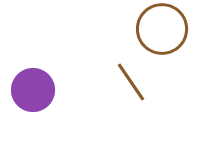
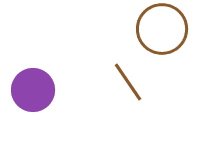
brown line: moved 3 px left
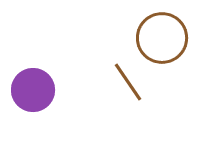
brown circle: moved 9 px down
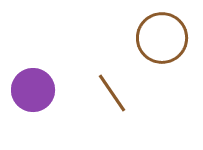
brown line: moved 16 px left, 11 px down
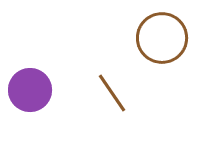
purple circle: moved 3 px left
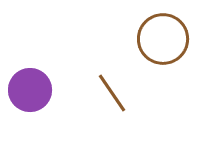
brown circle: moved 1 px right, 1 px down
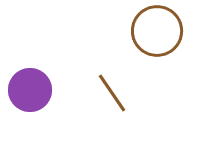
brown circle: moved 6 px left, 8 px up
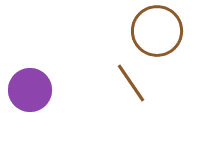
brown line: moved 19 px right, 10 px up
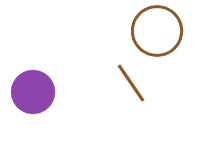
purple circle: moved 3 px right, 2 px down
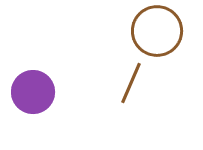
brown line: rotated 57 degrees clockwise
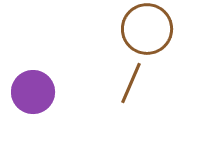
brown circle: moved 10 px left, 2 px up
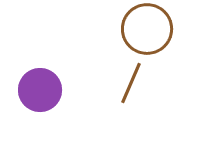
purple circle: moved 7 px right, 2 px up
